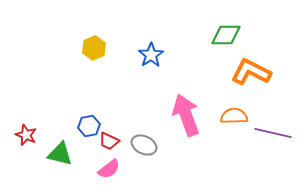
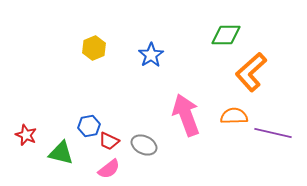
orange L-shape: rotated 69 degrees counterclockwise
green triangle: moved 1 px right, 1 px up
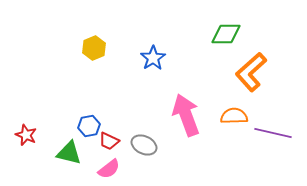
green diamond: moved 1 px up
blue star: moved 2 px right, 3 px down
green triangle: moved 8 px right
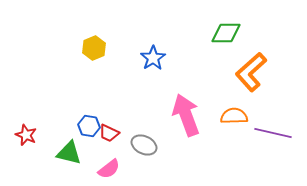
green diamond: moved 1 px up
blue hexagon: rotated 20 degrees clockwise
red trapezoid: moved 8 px up
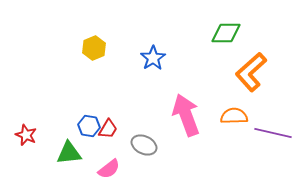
red trapezoid: moved 1 px left, 4 px up; rotated 85 degrees counterclockwise
green triangle: rotated 20 degrees counterclockwise
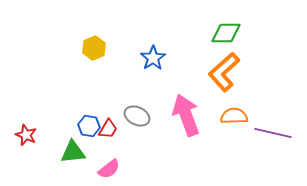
orange L-shape: moved 27 px left
gray ellipse: moved 7 px left, 29 px up
green triangle: moved 4 px right, 1 px up
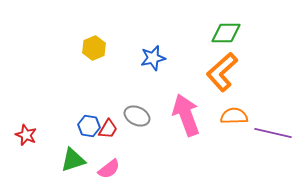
blue star: rotated 20 degrees clockwise
orange L-shape: moved 2 px left
green triangle: moved 8 px down; rotated 12 degrees counterclockwise
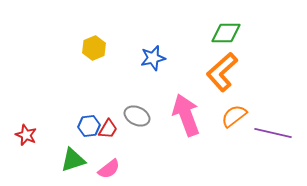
orange semicircle: rotated 36 degrees counterclockwise
blue hexagon: rotated 15 degrees counterclockwise
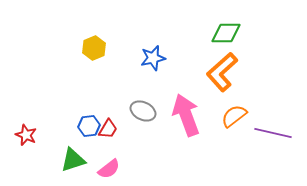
gray ellipse: moved 6 px right, 5 px up
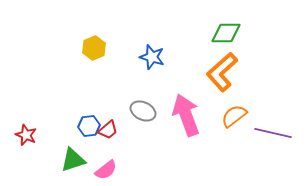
blue star: moved 1 px left, 1 px up; rotated 30 degrees clockwise
red trapezoid: moved 1 px down; rotated 20 degrees clockwise
pink semicircle: moved 3 px left, 1 px down
